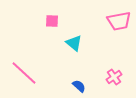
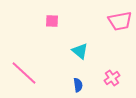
pink trapezoid: moved 1 px right
cyan triangle: moved 6 px right, 8 px down
pink cross: moved 2 px left, 1 px down
blue semicircle: moved 1 px left, 1 px up; rotated 40 degrees clockwise
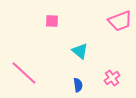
pink trapezoid: rotated 10 degrees counterclockwise
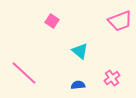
pink square: rotated 32 degrees clockwise
blue semicircle: rotated 88 degrees counterclockwise
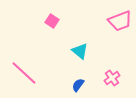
blue semicircle: rotated 48 degrees counterclockwise
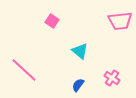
pink trapezoid: rotated 15 degrees clockwise
pink line: moved 3 px up
pink cross: rotated 21 degrees counterclockwise
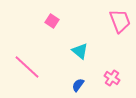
pink trapezoid: rotated 105 degrees counterclockwise
pink line: moved 3 px right, 3 px up
